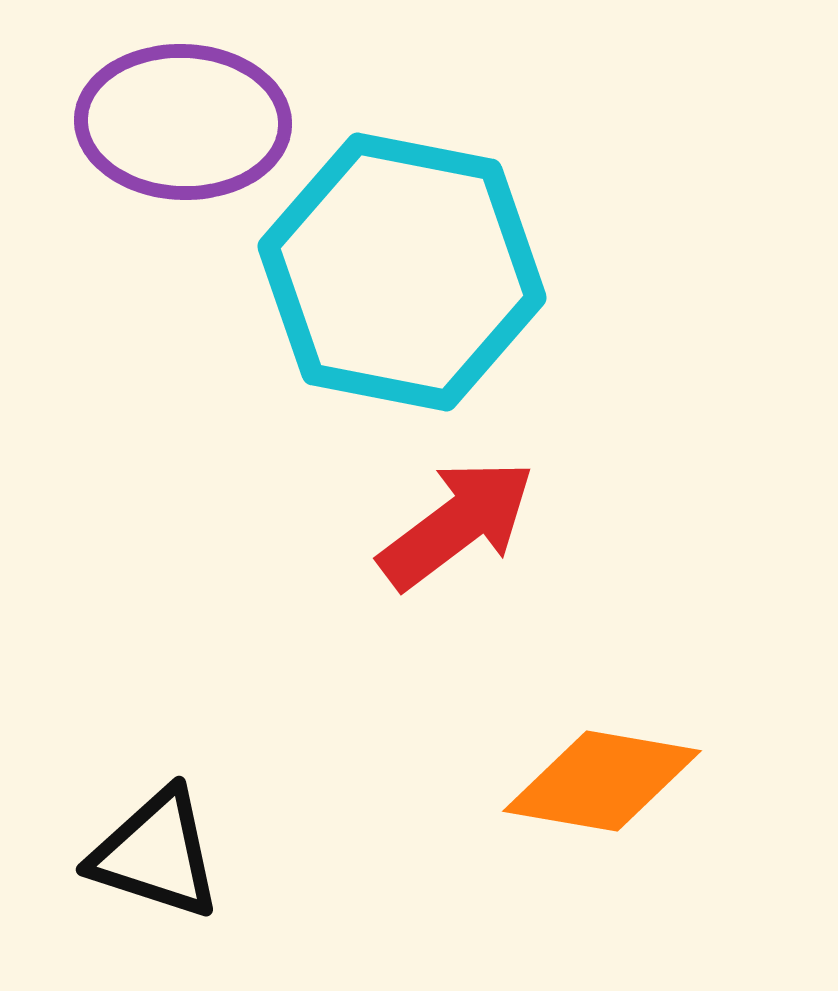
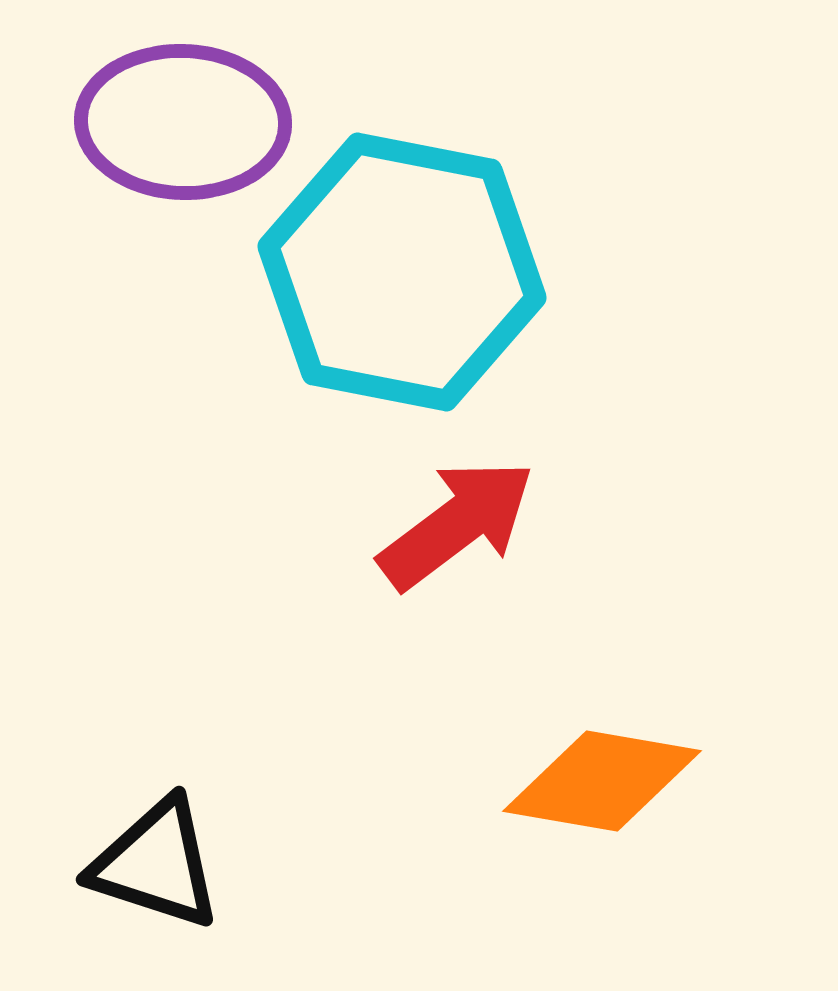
black triangle: moved 10 px down
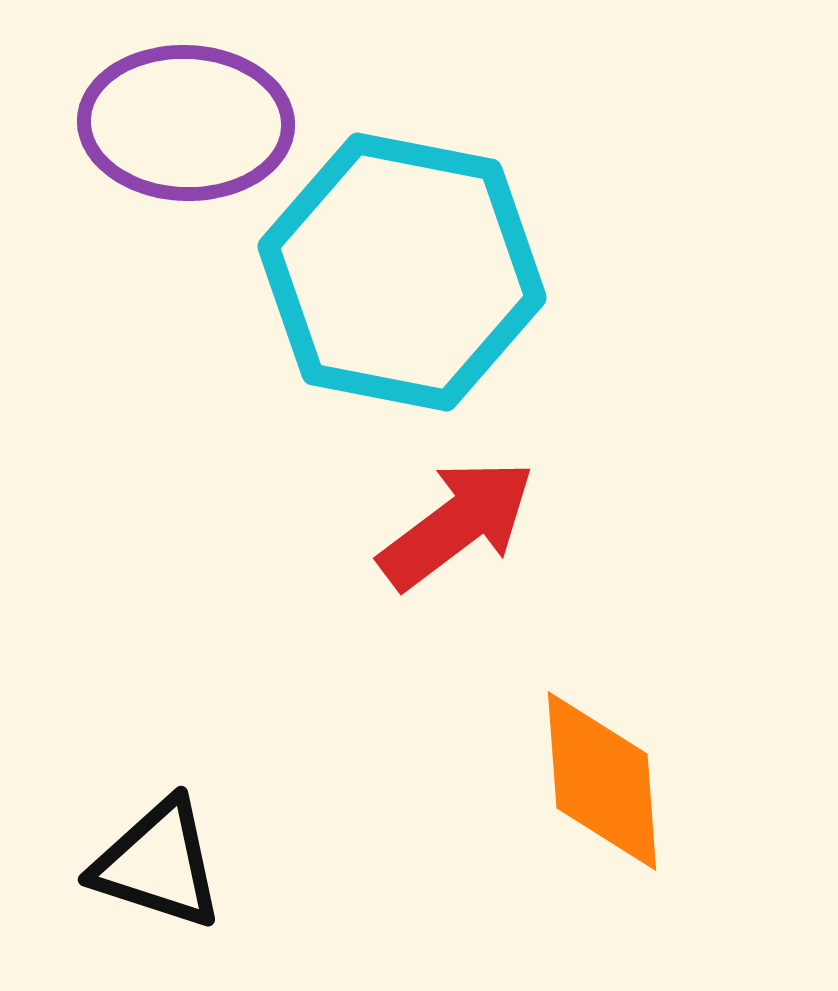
purple ellipse: moved 3 px right, 1 px down
orange diamond: rotated 76 degrees clockwise
black triangle: moved 2 px right
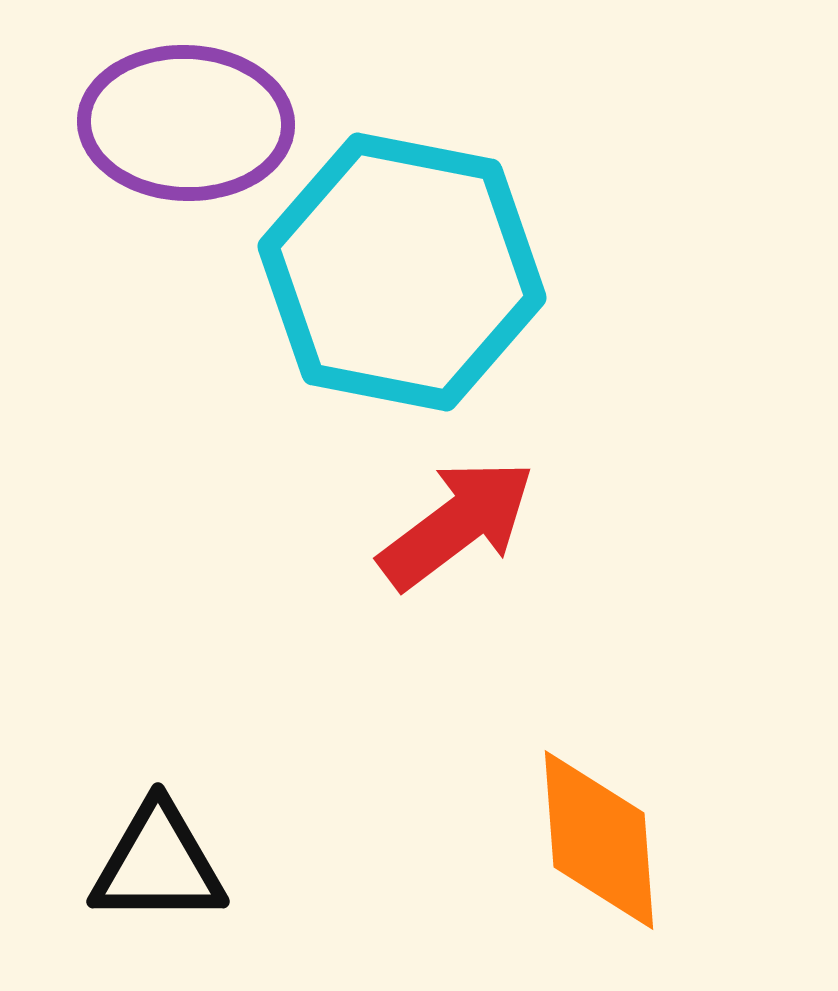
orange diamond: moved 3 px left, 59 px down
black triangle: rotated 18 degrees counterclockwise
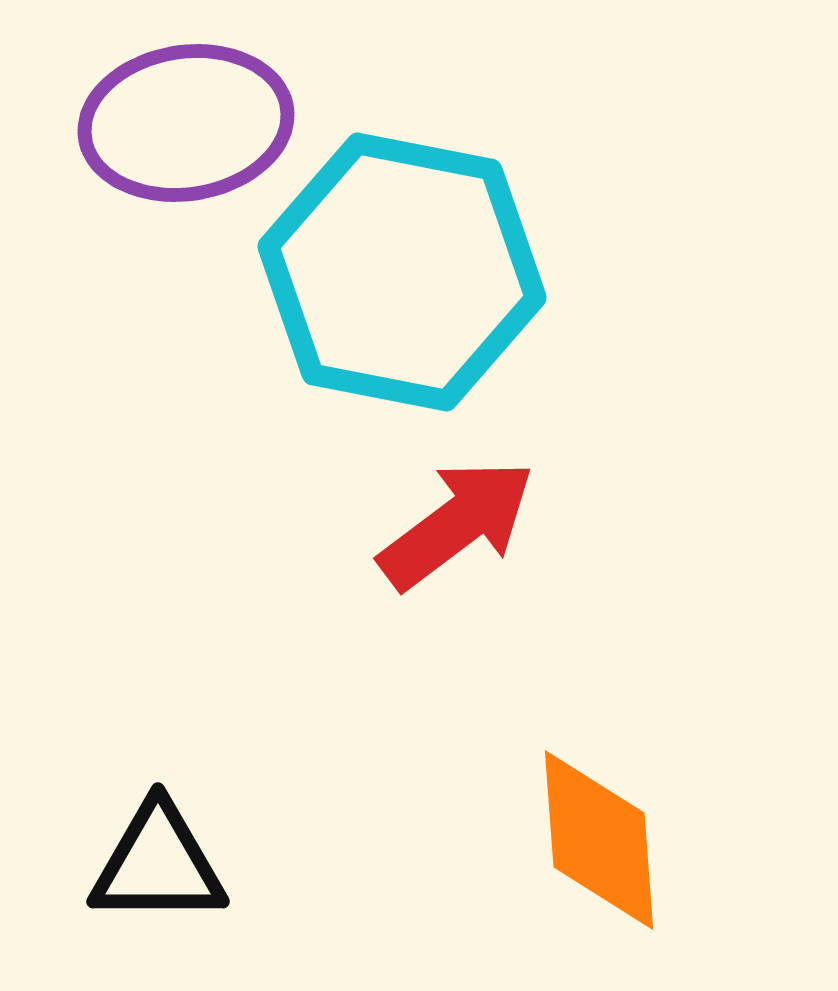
purple ellipse: rotated 11 degrees counterclockwise
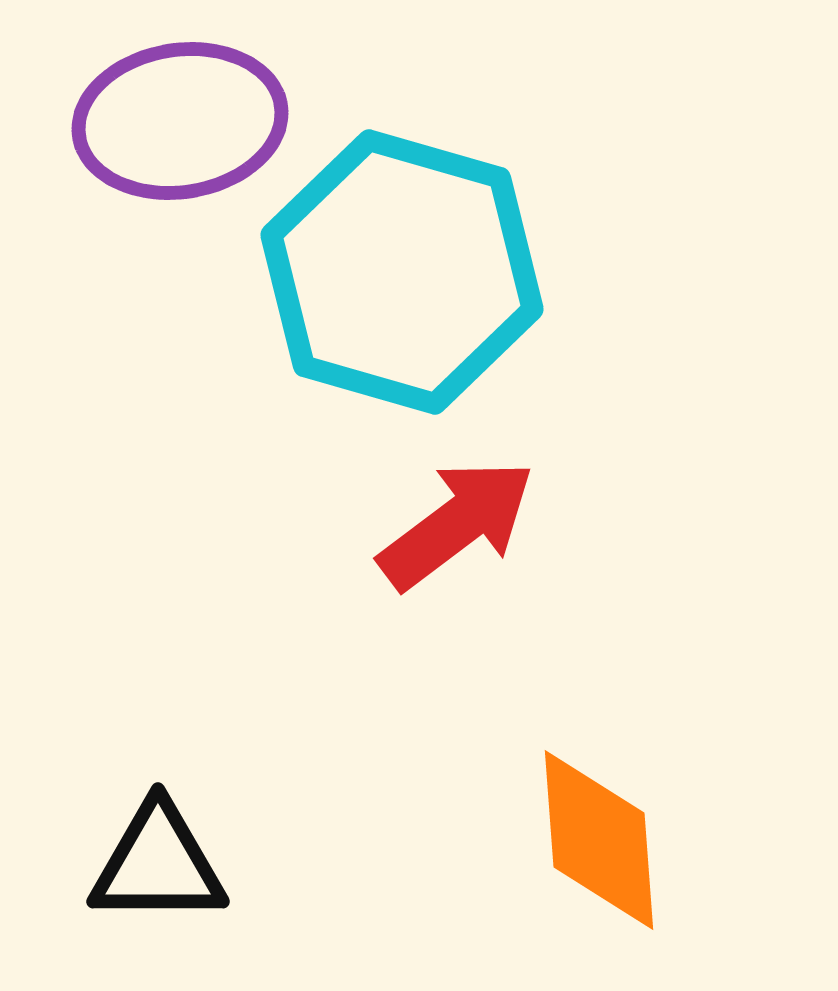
purple ellipse: moved 6 px left, 2 px up
cyan hexagon: rotated 5 degrees clockwise
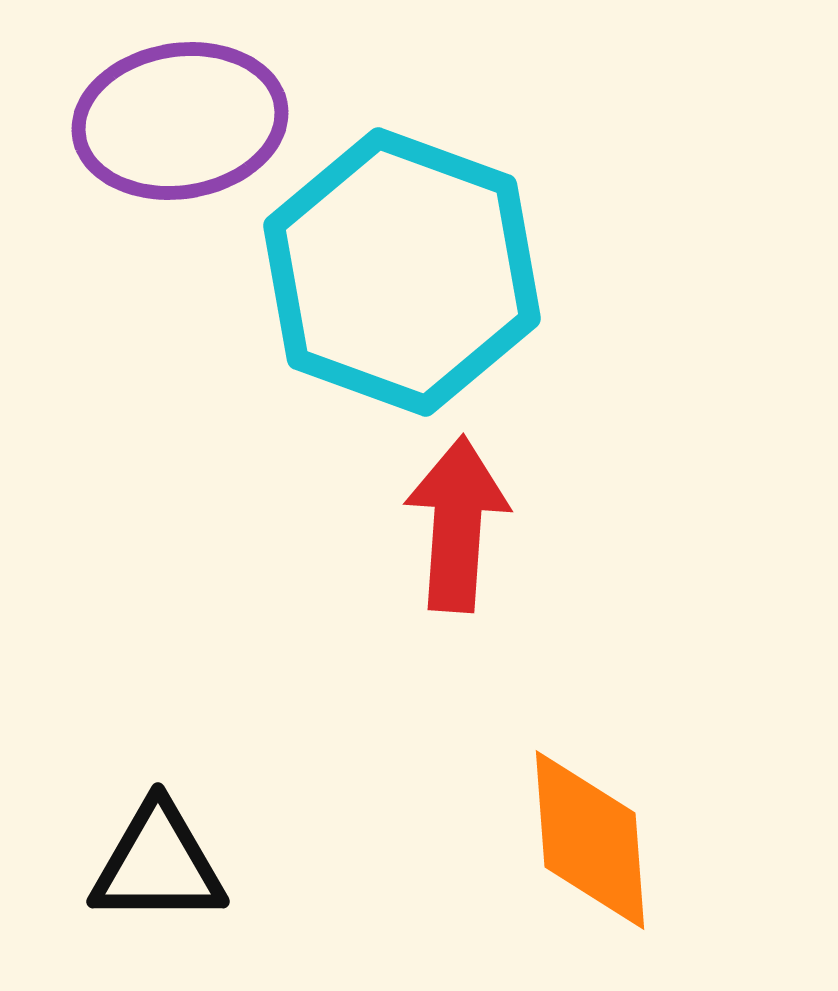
cyan hexagon: rotated 4 degrees clockwise
red arrow: rotated 49 degrees counterclockwise
orange diamond: moved 9 px left
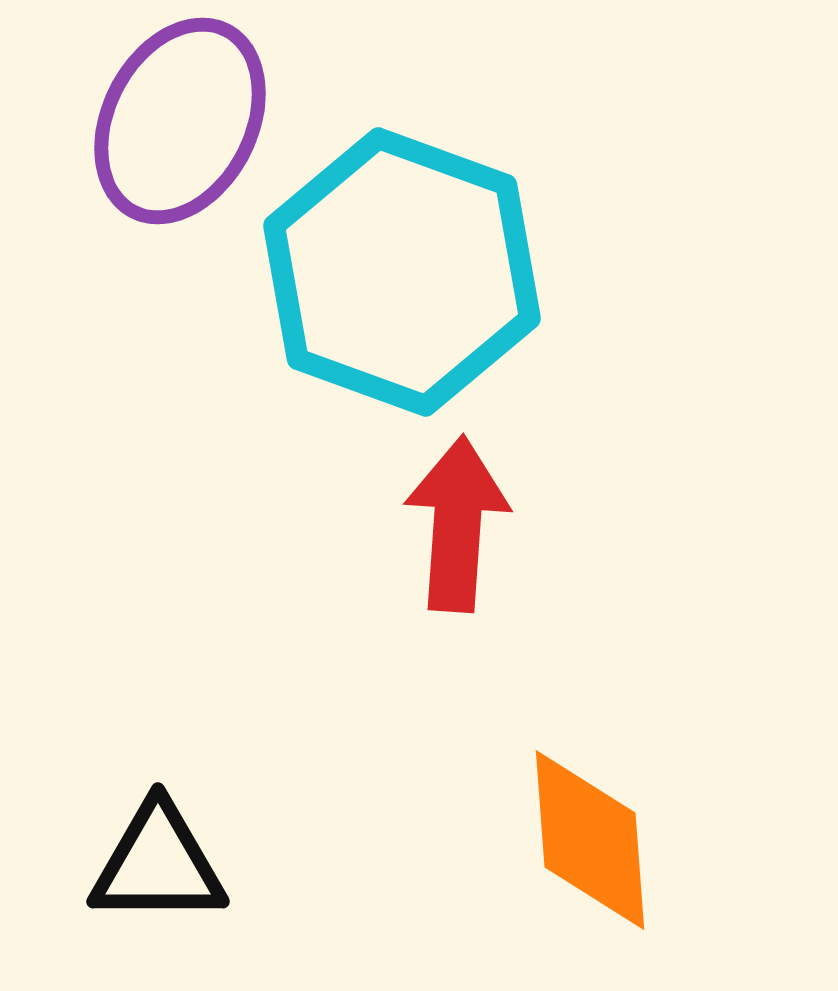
purple ellipse: rotated 54 degrees counterclockwise
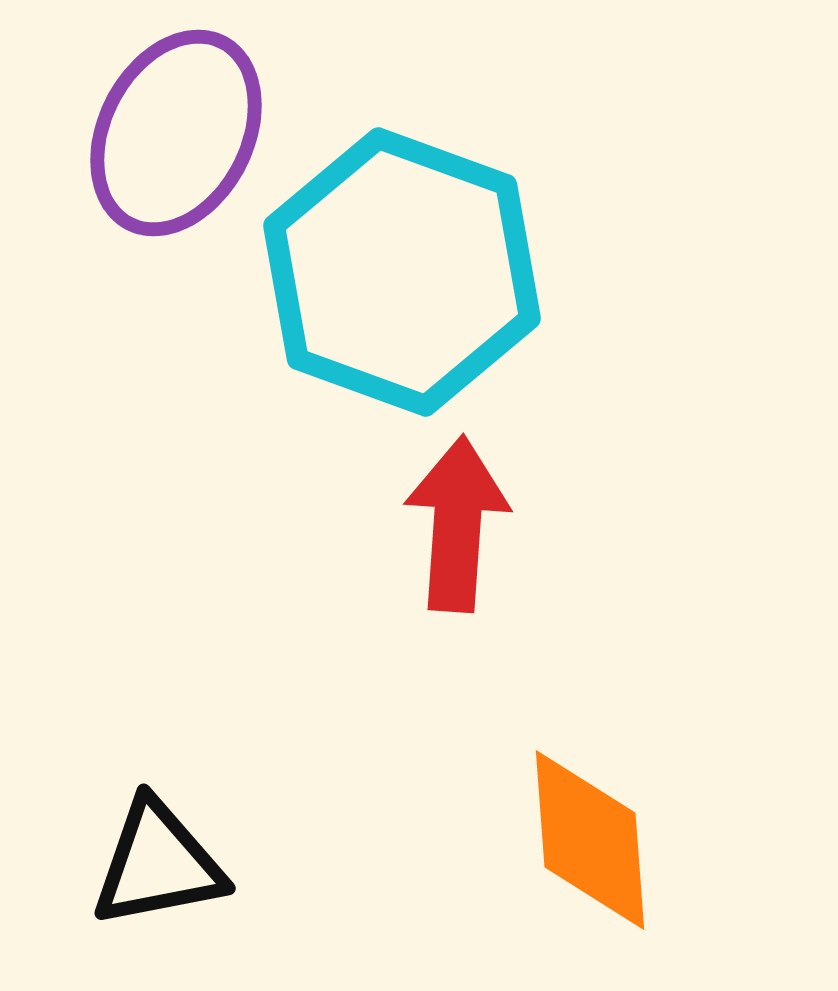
purple ellipse: moved 4 px left, 12 px down
black triangle: rotated 11 degrees counterclockwise
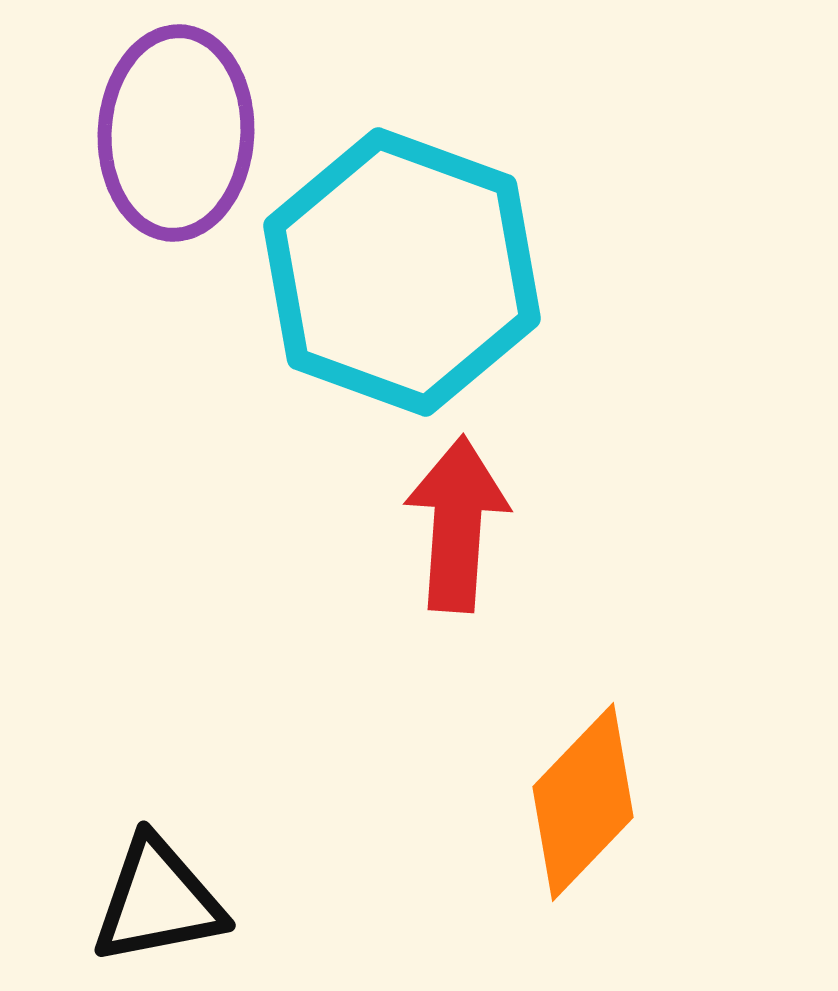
purple ellipse: rotated 24 degrees counterclockwise
orange diamond: moved 7 px left, 38 px up; rotated 48 degrees clockwise
black triangle: moved 37 px down
